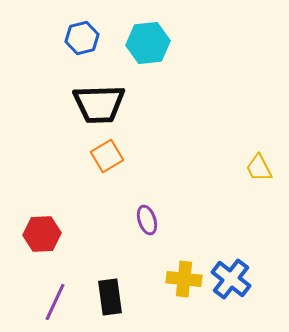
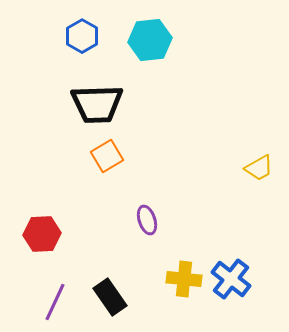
blue hexagon: moved 2 px up; rotated 16 degrees counterclockwise
cyan hexagon: moved 2 px right, 3 px up
black trapezoid: moved 2 px left
yellow trapezoid: rotated 92 degrees counterclockwise
black rectangle: rotated 27 degrees counterclockwise
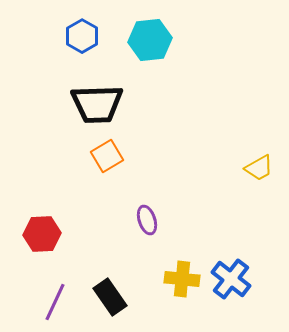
yellow cross: moved 2 px left
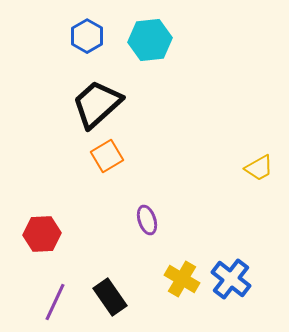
blue hexagon: moved 5 px right
black trapezoid: rotated 140 degrees clockwise
yellow cross: rotated 24 degrees clockwise
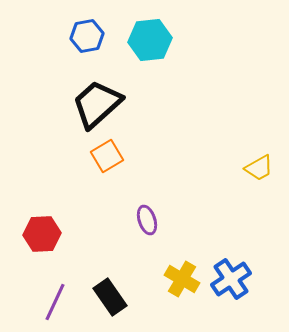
blue hexagon: rotated 20 degrees clockwise
blue cross: rotated 18 degrees clockwise
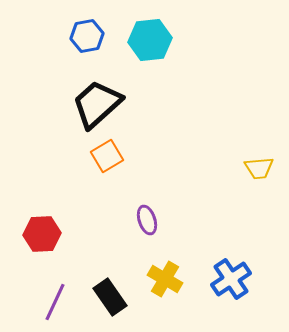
yellow trapezoid: rotated 24 degrees clockwise
yellow cross: moved 17 px left
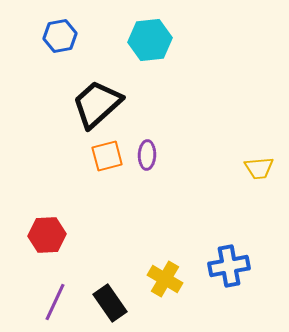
blue hexagon: moved 27 px left
orange square: rotated 16 degrees clockwise
purple ellipse: moved 65 px up; rotated 20 degrees clockwise
red hexagon: moved 5 px right, 1 px down
blue cross: moved 2 px left, 13 px up; rotated 24 degrees clockwise
black rectangle: moved 6 px down
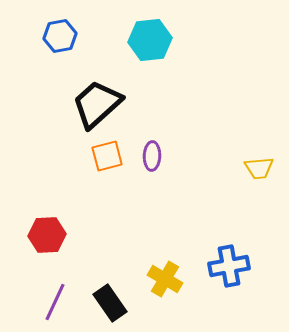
purple ellipse: moved 5 px right, 1 px down
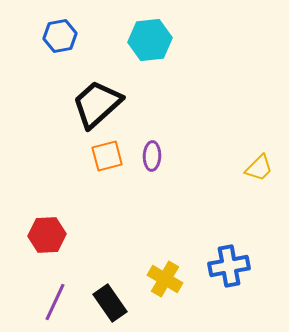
yellow trapezoid: rotated 40 degrees counterclockwise
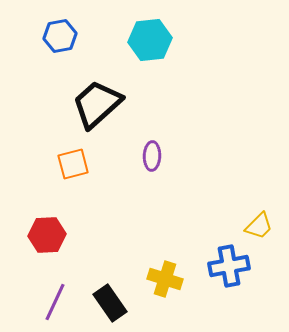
orange square: moved 34 px left, 8 px down
yellow trapezoid: moved 58 px down
yellow cross: rotated 12 degrees counterclockwise
